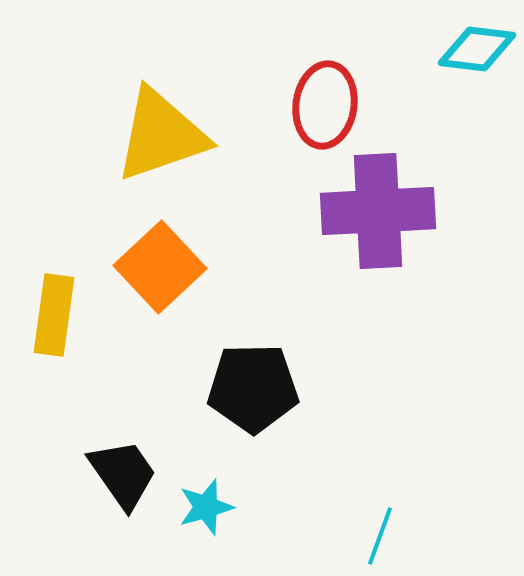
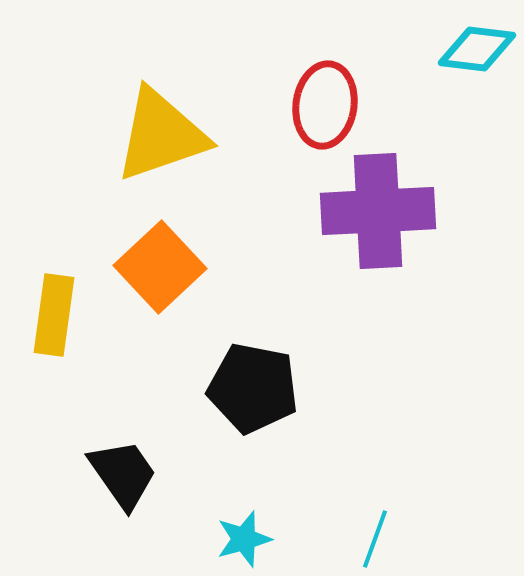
black pentagon: rotated 12 degrees clockwise
cyan star: moved 38 px right, 32 px down
cyan line: moved 5 px left, 3 px down
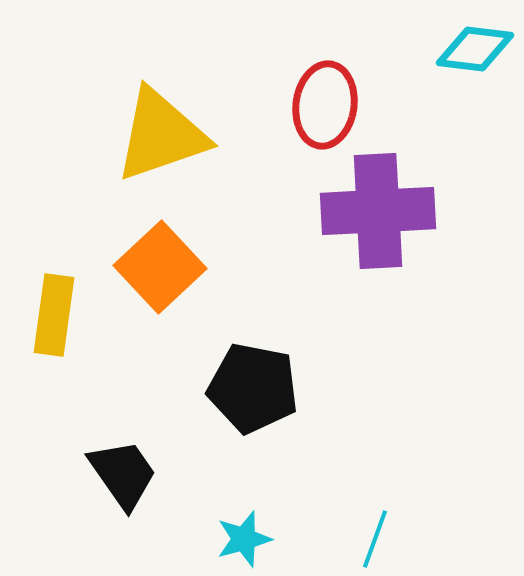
cyan diamond: moved 2 px left
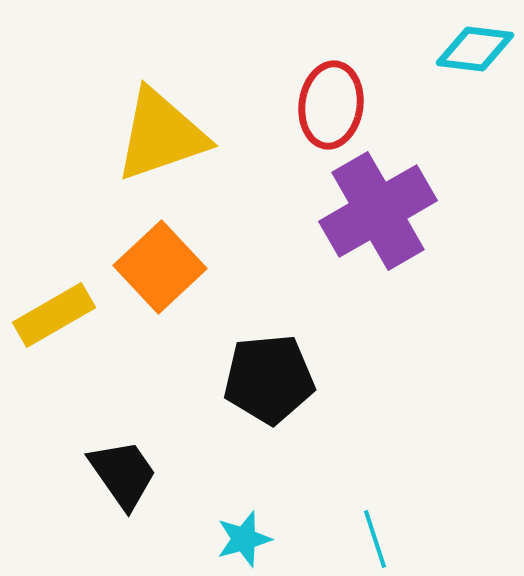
red ellipse: moved 6 px right
purple cross: rotated 27 degrees counterclockwise
yellow rectangle: rotated 52 degrees clockwise
black pentagon: moved 16 px right, 9 px up; rotated 16 degrees counterclockwise
cyan line: rotated 38 degrees counterclockwise
